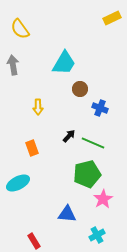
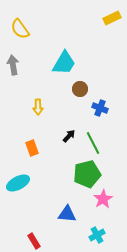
green line: rotated 40 degrees clockwise
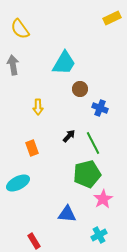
cyan cross: moved 2 px right
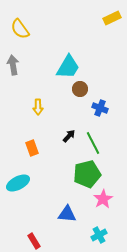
cyan trapezoid: moved 4 px right, 4 px down
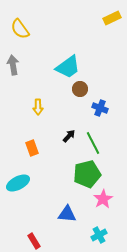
cyan trapezoid: rotated 24 degrees clockwise
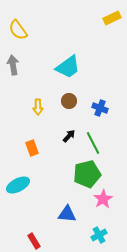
yellow semicircle: moved 2 px left, 1 px down
brown circle: moved 11 px left, 12 px down
cyan ellipse: moved 2 px down
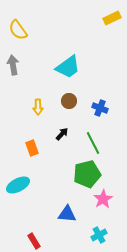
black arrow: moved 7 px left, 2 px up
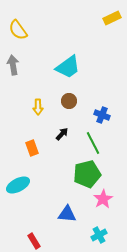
blue cross: moved 2 px right, 7 px down
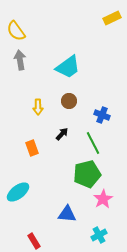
yellow semicircle: moved 2 px left, 1 px down
gray arrow: moved 7 px right, 5 px up
cyan ellipse: moved 7 px down; rotated 10 degrees counterclockwise
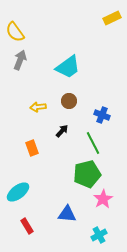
yellow semicircle: moved 1 px left, 1 px down
gray arrow: rotated 30 degrees clockwise
yellow arrow: rotated 84 degrees clockwise
black arrow: moved 3 px up
red rectangle: moved 7 px left, 15 px up
